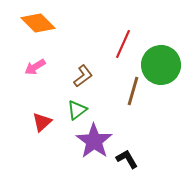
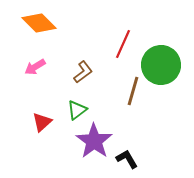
orange diamond: moved 1 px right
brown L-shape: moved 4 px up
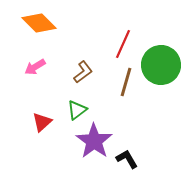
brown line: moved 7 px left, 9 px up
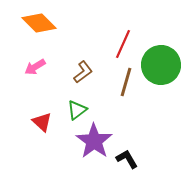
red triangle: rotated 35 degrees counterclockwise
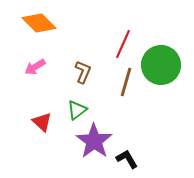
brown L-shape: rotated 30 degrees counterclockwise
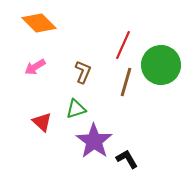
red line: moved 1 px down
green triangle: moved 1 px left, 1 px up; rotated 20 degrees clockwise
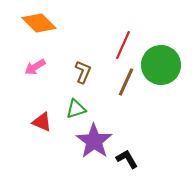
brown line: rotated 8 degrees clockwise
red triangle: rotated 20 degrees counterclockwise
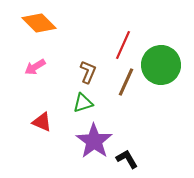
brown L-shape: moved 5 px right
green triangle: moved 7 px right, 6 px up
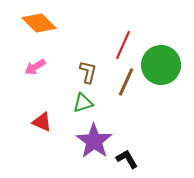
brown L-shape: rotated 10 degrees counterclockwise
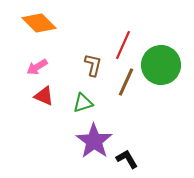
pink arrow: moved 2 px right
brown L-shape: moved 5 px right, 7 px up
red triangle: moved 2 px right, 26 px up
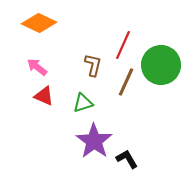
orange diamond: rotated 20 degrees counterclockwise
pink arrow: rotated 70 degrees clockwise
